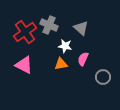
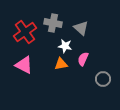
gray cross: moved 4 px right, 2 px up; rotated 12 degrees counterclockwise
gray circle: moved 2 px down
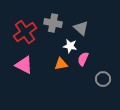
white star: moved 5 px right
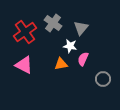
gray cross: rotated 24 degrees clockwise
gray triangle: rotated 28 degrees clockwise
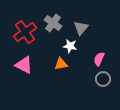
pink semicircle: moved 16 px right
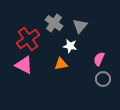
gray cross: moved 1 px right
gray triangle: moved 1 px left, 2 px up
red cross: moved 3 px right, 7 px down
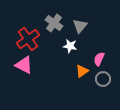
orange triangle: moved 21 px right, 7 px down; rotated 24 degrees counterclockwise
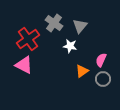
pink semicircle: moved 2 px right, 1 px down
